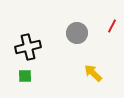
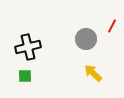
gray circle: moved 9 px right, 6 px down
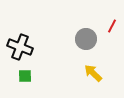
black cross: moved 8 px left; rotated 35 degrees clockwise
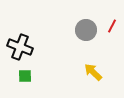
gray circle: moved 9 px up
yellow arrow: moved 1 px up
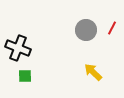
red line: moved 2 px down
black cross: moved 2 px left, 1 px down
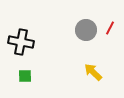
red line: moved 2 px left
black cross: moved 3 px right, 6 px up; rotated 10 degrees counterclockwise
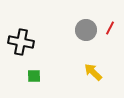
green square: moved 9 px right
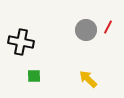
red line: moved 2 px left, 1 px up
yellow arrow: moved 5 px left, 7 px down
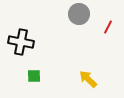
gray circle: moved 7 px left, 16 px up
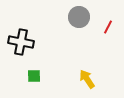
gray circle: moved 3 px down
yellow arrow: moved 1 px left; rotated 12 degrees clockwise
